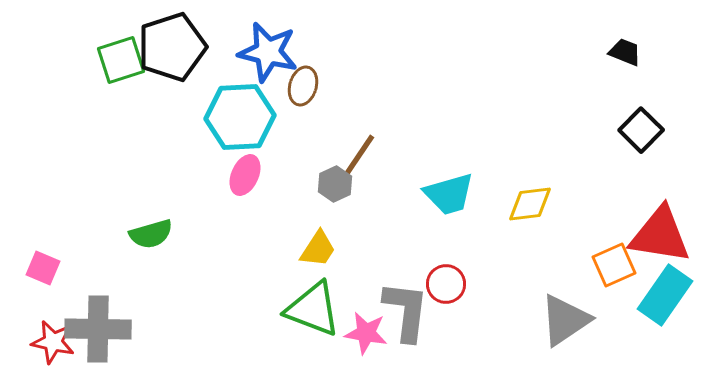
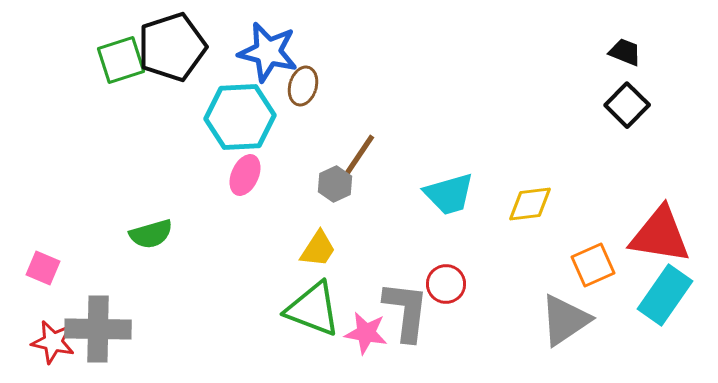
black square: moved 14 px left, 25 px up
orange square: moved 21 px left
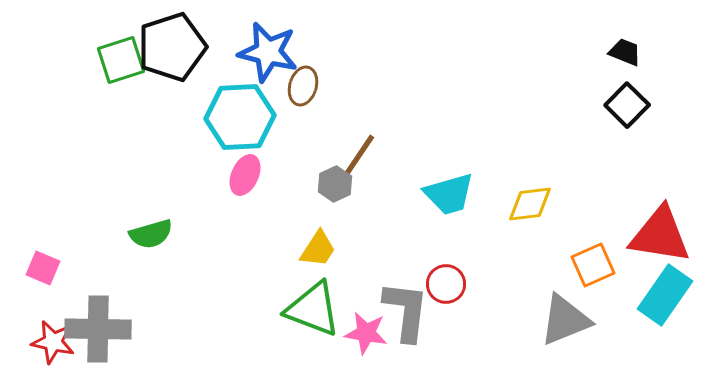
gray triangle: rotated 12 degrees clockwise
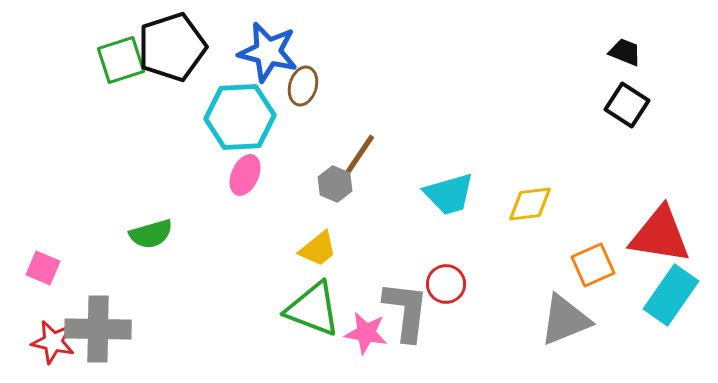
black square: rotated 12 degrees counterclockwise
gray hexagon: rotated 12 degrees counterclockwise
yellow trapezoid: rotated 18 degrees clockwise
cyan rectangle: moved 6 px right
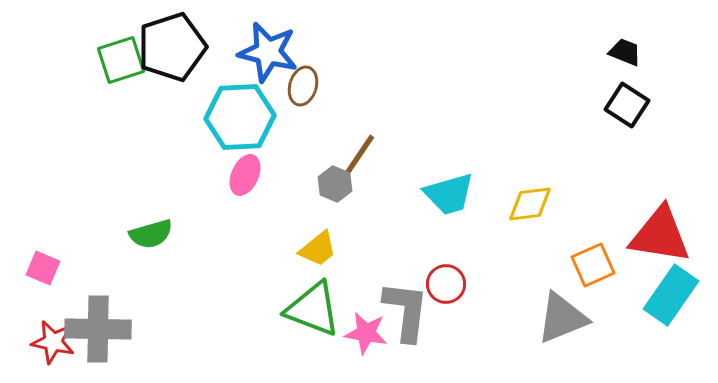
gray triangle: moved 3 px left, 2 px up
